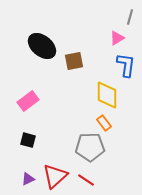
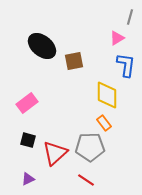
pink rectangle: moved 1 px left, 2 px down
red triangle: moved 23 px up
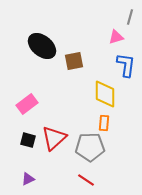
pink triangle: moved 1 px left, 1 px up; rotated 14 degrees clockwise
yellow diamond: moved 2 px left, 1 px up
pink rectangle: moved 1 px down
orange rectangle: rotated 42 degrees clockwise
red triangle: moved 1 px left, 15 px up
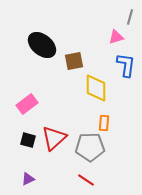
black ellipse: moved 1 px up
yellow diamond: moved 9 px left, 6 px up
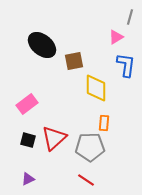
pink triangle: rotated 14 degrees counterclockwise
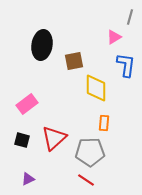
pink triangle: moved 2 px left
black ellipse: rotated 60 degrees clockwise
black square: moved 6 px left
gray pentagon: moved 5 px down
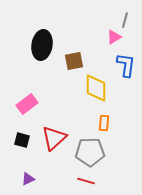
gray line: moved 5 px left, 3 px down
red line: moved 1 px down; rotated 18 degrees counterclockwise
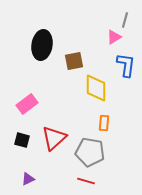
gray pentagon: rotated 12 degrees clockwise
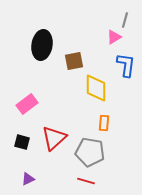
black square: moved 2 px down
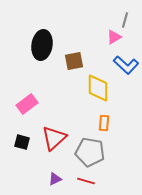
blue L-shape: rotated 125 degrees clockwise
yellow diamond: moved 2 px right
purple triangle: moved 27 px right
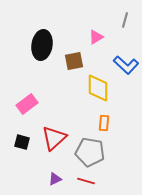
pink triangle: moved 18 px left
